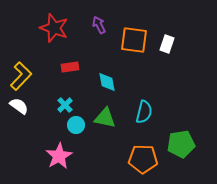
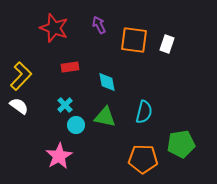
green triangle: moved 1 px up
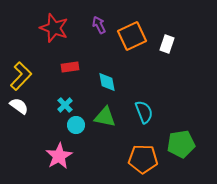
orange square: moved 2 px left, 4 px up; rotated 32 degrees counterclockwise
cyan semicircle: rotated 35 degrees counterclockwise
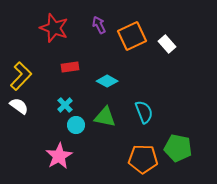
white rectangle: rotated 60 degrees counterclockwise
cyan diamond: moved 1 px up; rotated 50 degrees counterclockwise
green pentagon: moved 3 px left, 4 px down; rotated 20 degrees clockwise
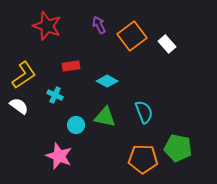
red star: moved 7 px left, 2 px up
orange square: rotated 12 degrees counterclockwise
red rectangle: moved 1 px right, 1 px up
yellow L-shape: moved 3 px right, 1 px up; rotated 12 degrees clockwise
cyan cross: moved 10 px left, 10 px up; rotated 21 degrees counterclockwise
pink star: rotated 20 degrees counterclockwise
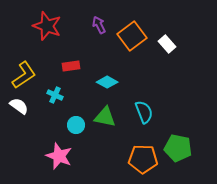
cyan diamond: moved 1 px down
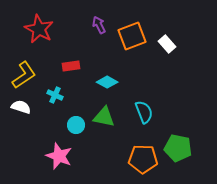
red star: moved 8 px left, 3 px down; rotated 8 degrees clockwise
orange square: rotated 16 degrees clockwise
white semicircle: moved 2 px right, 1 px down; rotated 18 degrees counterclockwise
green triangle: moved 1 px left
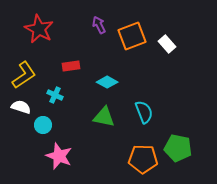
cyan circle: moved 33 px left
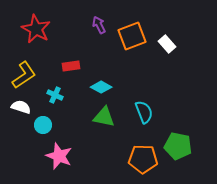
red star: moved 3 px left
cyan diamond: moved 6 px left, 5 px down
green pentagon: moved 2 px up
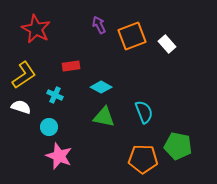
cyan circle: moved 6 px right, 2 px down
